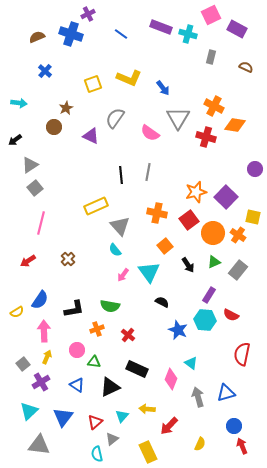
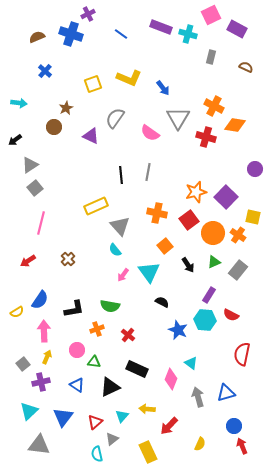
purple cross at (41, 382): rotated 18 degrees clockwise
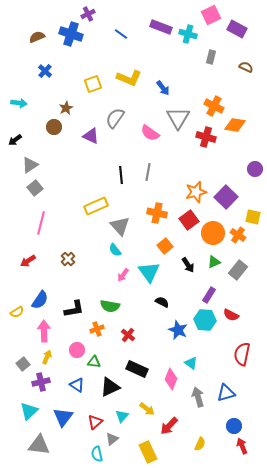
yellow arrow at (147, 409): rotated 147 degrees counterclockwise
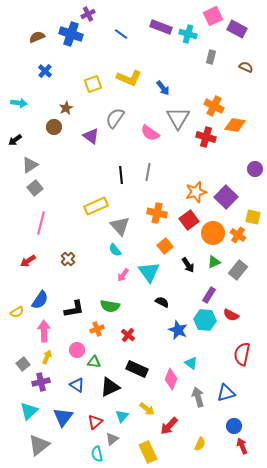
pink square at (211, 15): moved 2 px right, 1 px down
purple triangle at (91, 136): rotated 12 degrees clockwise
gray triangle at (39, 445): rotated 45 degrees counterclockwise
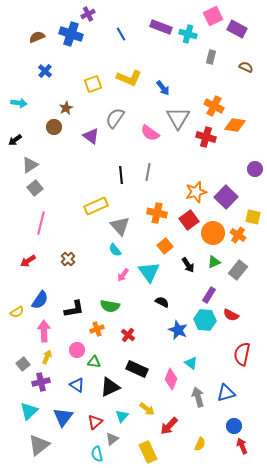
blue line at (121, 34): rotated 24 degrees clockwise
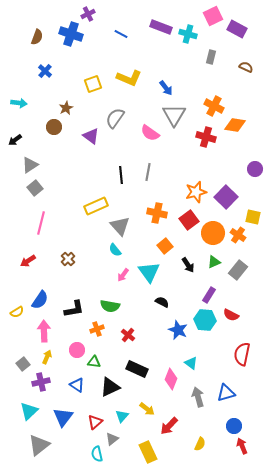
blue line at (121, 34): rotated 32 degrees counterclockwise
brown semicircle at (37, 37): rotated 133 degrees clockwise
blue arrow at (163, 88): moved 3 px right
gray triangle at (178, 118): moved 4 px left, 3 px up
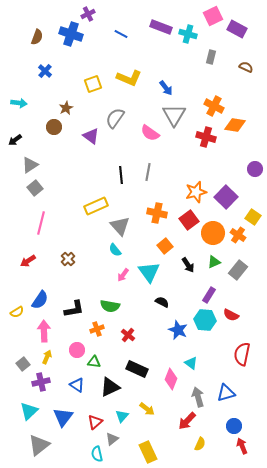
yellow square at (253, 217): rotated 21 degrees clockwise
red arrow at (169, 426): moved 18 px right, 5 px up
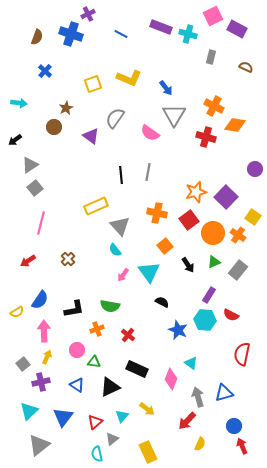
blue triangle at (226, 393): moved 2 px left
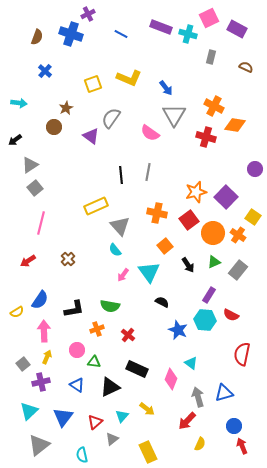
pink square at (213, 16): moved 4 px left, 2 px down
gray semicircle at (115, 118): moved 4 px left
cyan semicircle at (97, 454): moved 15 px left, 1 px down
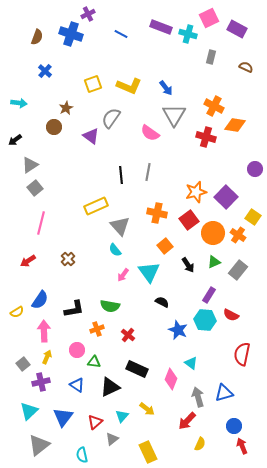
yellow L-shape at (129, 78): moved 8 px down
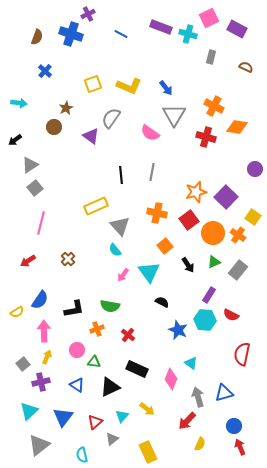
orange diamond at (235, 125): moved 2 px right, 2 px down
gray line at (148, 172): moved 4 px right
red arrow at (242, 446): moved 2 px left, 1 px down
